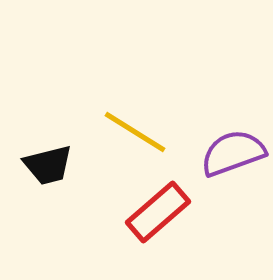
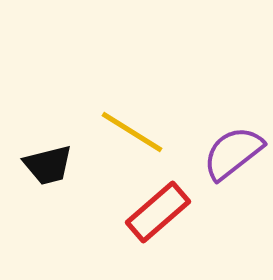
yellow line: moved 3 px left
purple semicircle: rotated 18 degrees counterclockwise
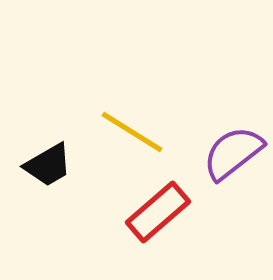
black trapezoid: rotated 16 degrees counterclockwise
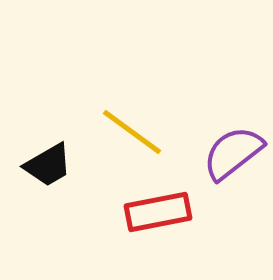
yellow line: rotated 4 degrees clockwise
red rectangle: rotated 30 degrees clockwise
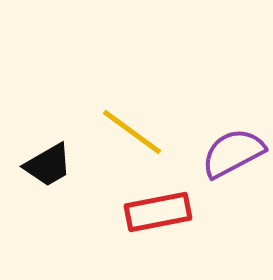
purple semicircle: rotated 10 degrees clockwise
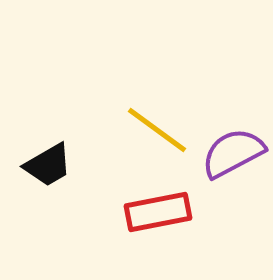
yellow line: moved 25 px right, 2 px up
